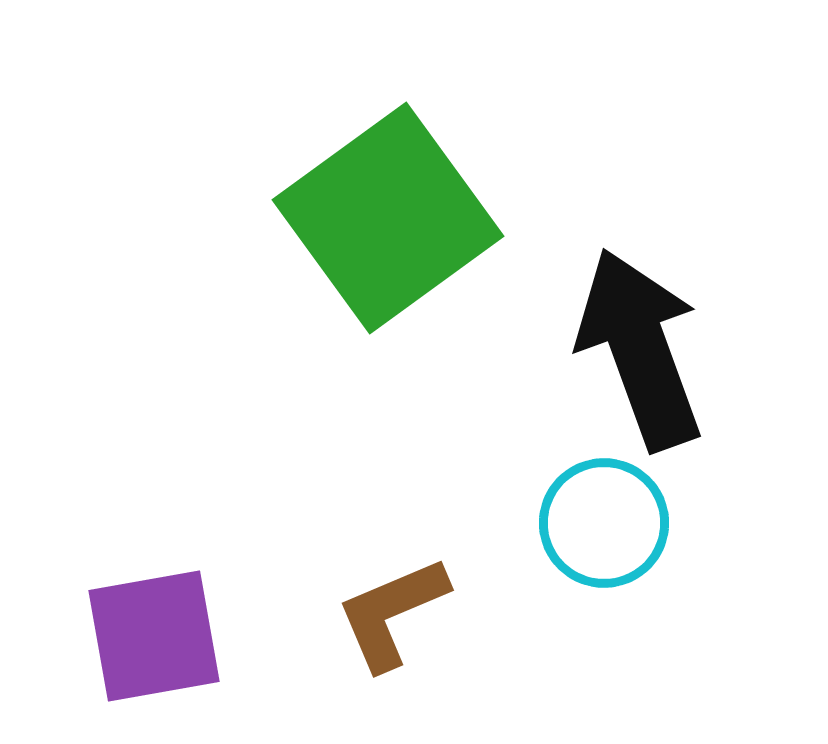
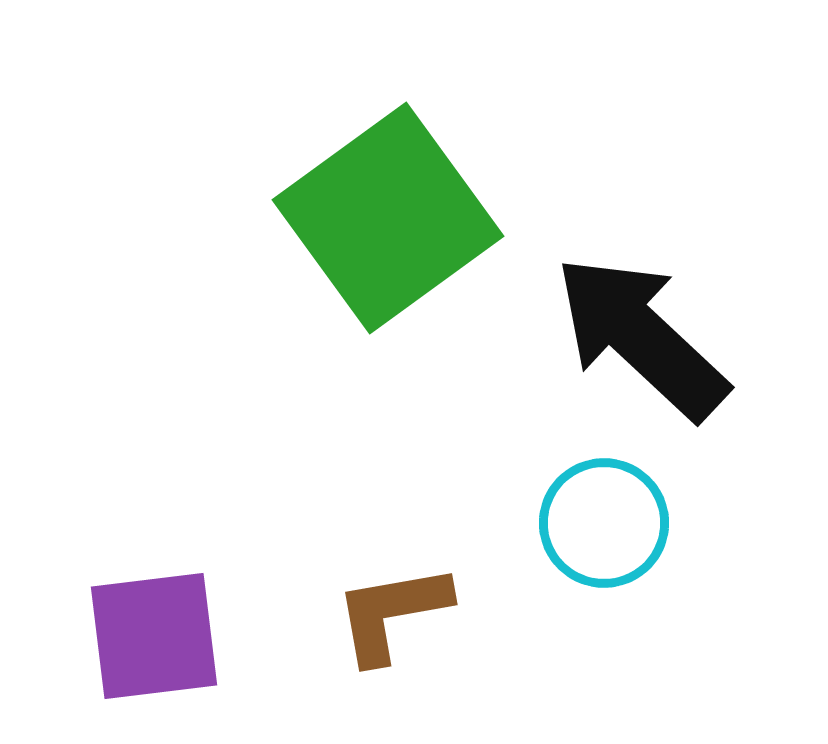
black arrow: moved 1 px right, 12 px up; rotated 27 degrees counterclockwise
brown L-shape: rotated 13 degrees clockwise
purple square: rotated 3 degrees clockwise
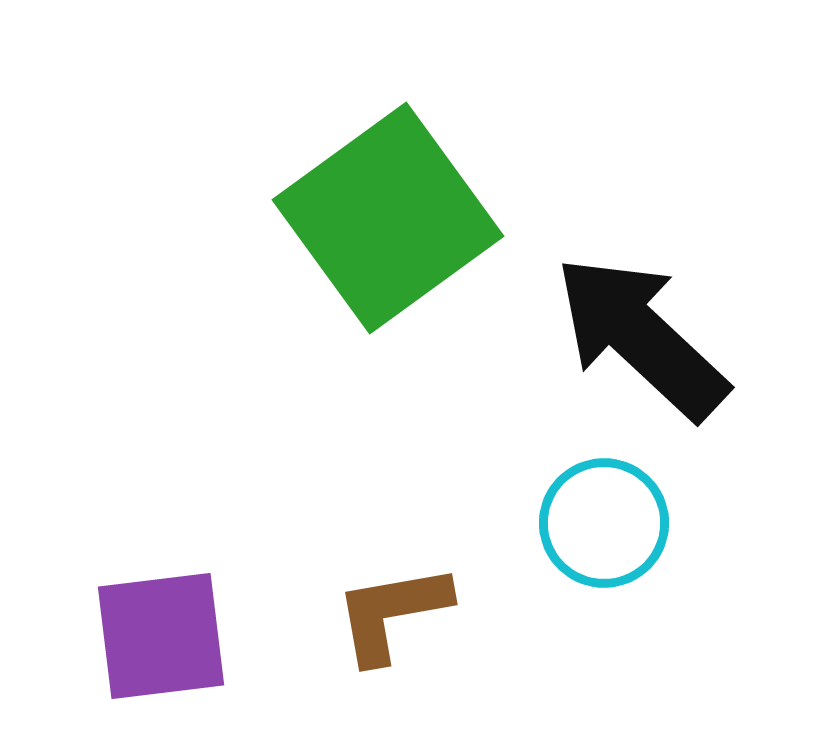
purple square: moved 7 px right
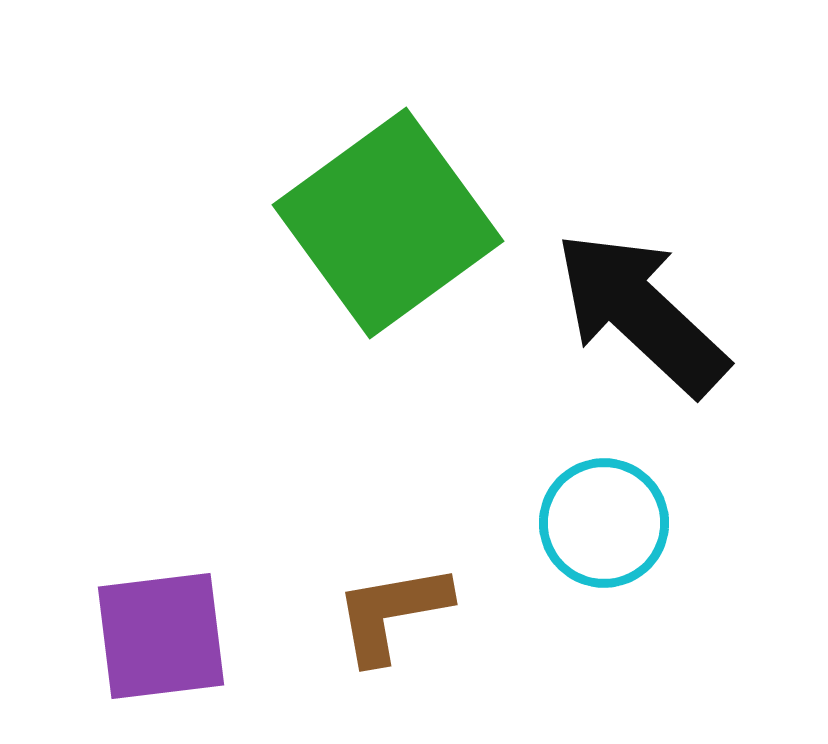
green square: moved 5 px down
black arrow: moved 24 px up
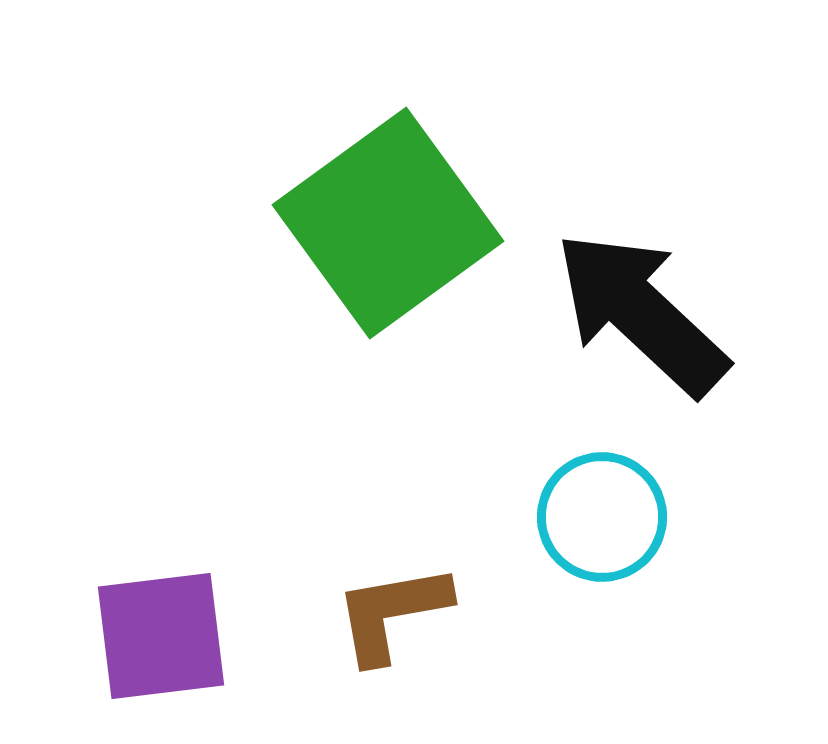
cyan circle: moved 2 px left, 6 px up
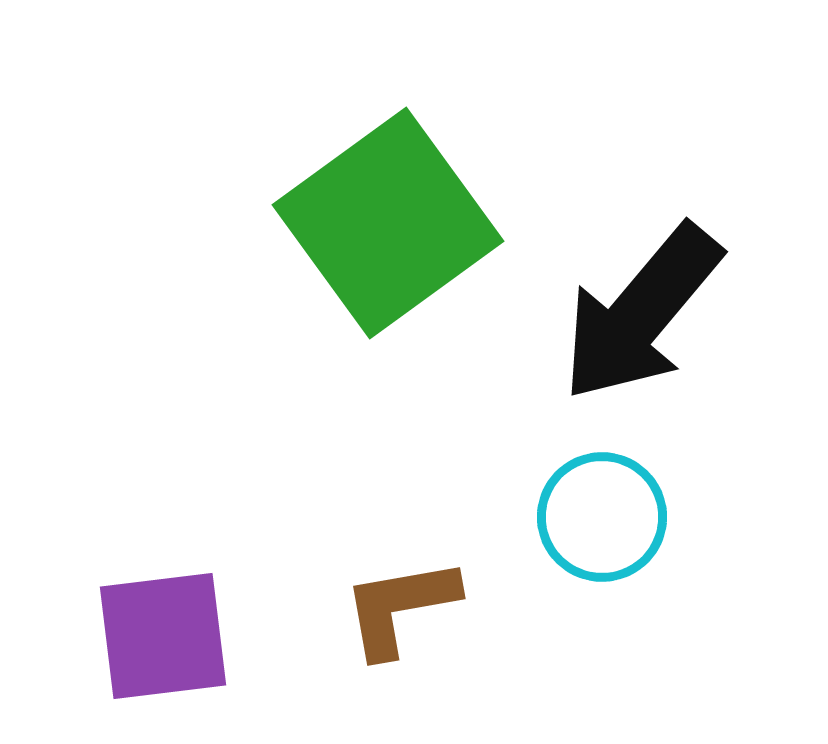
black arrow: rotated 93 degrees counterclockwise
brown L-shape: moved 8 px right, 6 px up
purple square: moved 2 px right
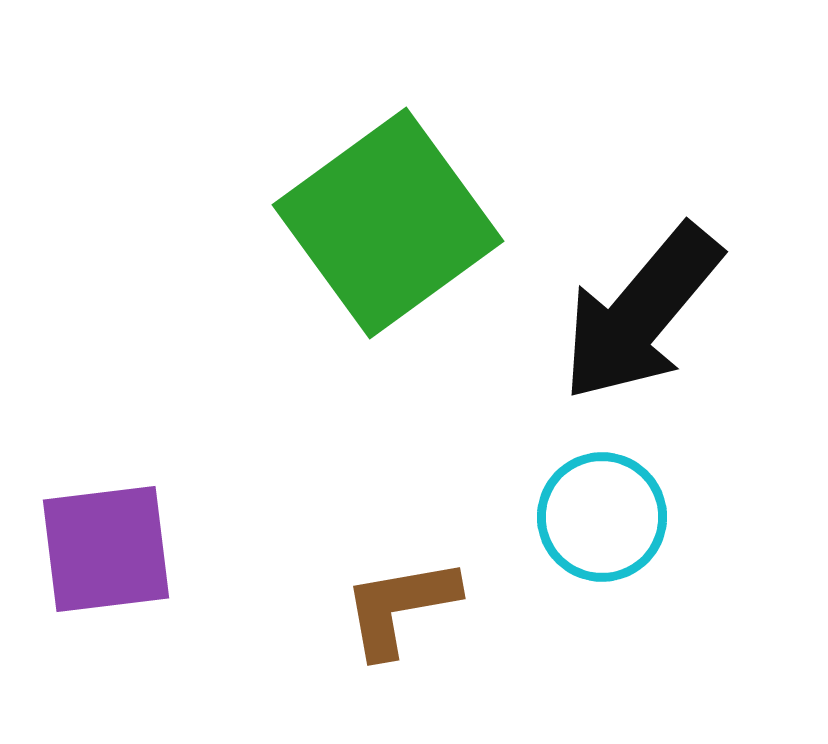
purple square: moved 57 px left, 87 px up
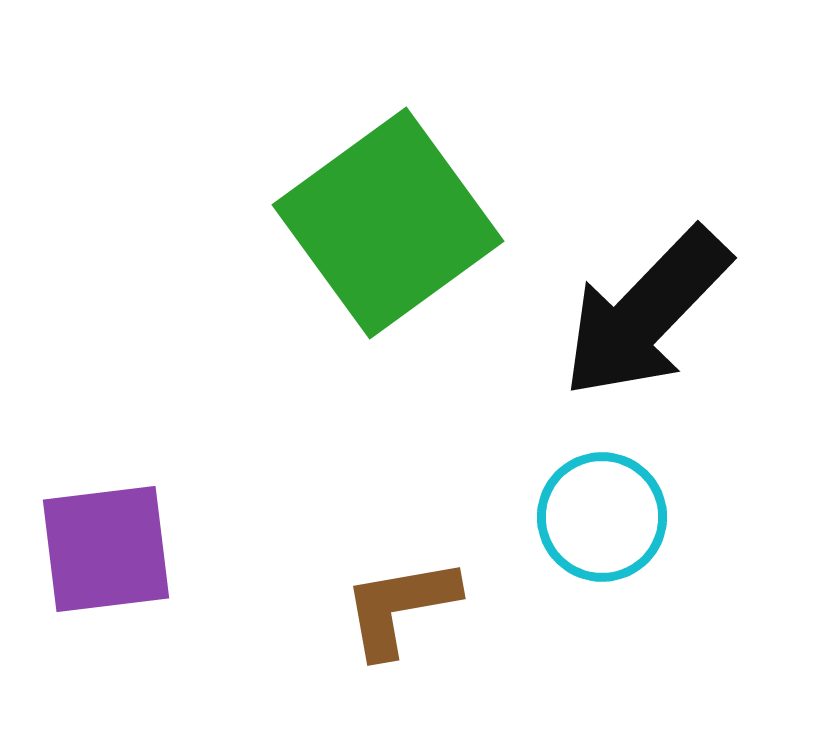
black arrow: moved 5 px right; rotated 4 degrees clockwise
